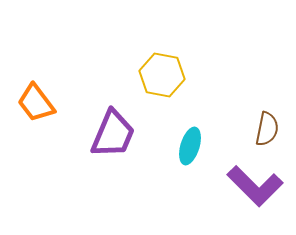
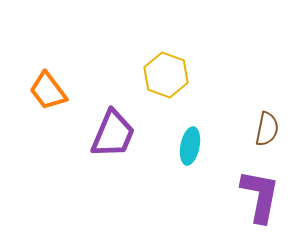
yellow hexagon: moved 4 px right; rotated 9 degrees clockwise
orange trapezoid: moved 12 px right, 12 px up
cyan ellipse: rotated 6 degrees counterclockwise
purple L-shape: moved 5 px right, 10 px down; rotated 124 degrees counterclockwise
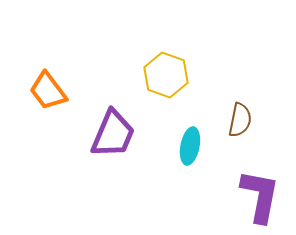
brown semicircle: moved 27 px left, 9 px up
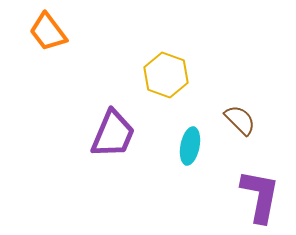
orange trapezoid: moved 59 px up
brown semicircle: rotated 56 degrees counterclockwise
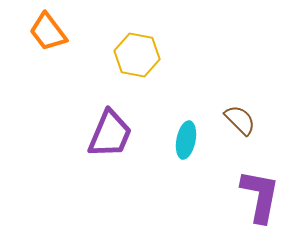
yellow hexagon: moved 29 px left, 20 px up; rotated 9 degrees counterclockwise
purple trapezoid: moved 3 px left
cyan ellipse: moved 4 px left, 6 px up
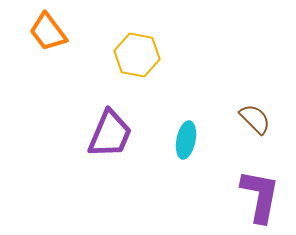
brown semicircle: moved 15 px right, 1 px up
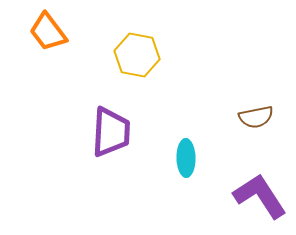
brown semicircle: moved 1 px right, 2 px up; rotated 124 degrees clockwise
purple trapezoid: moved 1 px right, 2 px up; rotated 20 degrees counterclockwise
cyan ellipse: moved 18 px down; rotated 12 degrees counterclockwise
purple L-shape: rotated 44 degrees counterclockwise
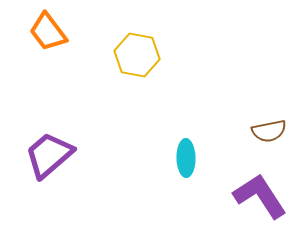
brown semicircle: moved 13 px right, 14 px down
purple trapezoid: moved 62 px left, 23 px down; rotated 134 degrees counterclockwise
